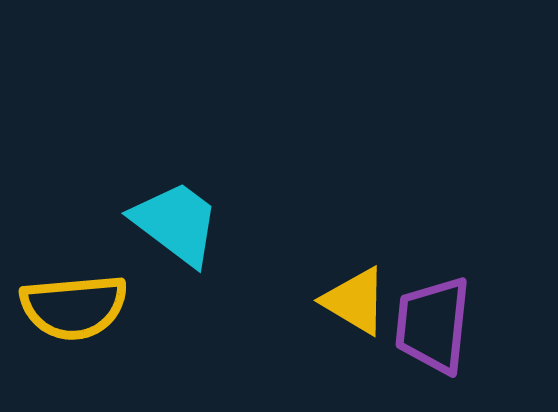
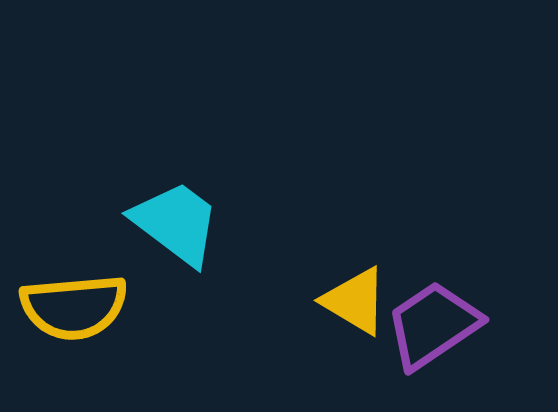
purple trapezoid: rotated 50 degrees clockwise
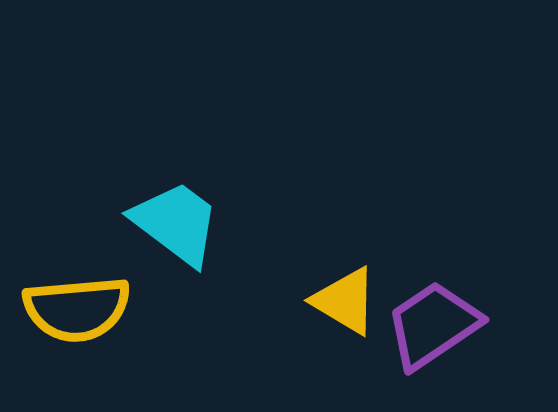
yellow triangle: moved 10 px left
yellow semicircle: moved 3 px right, 2 px down
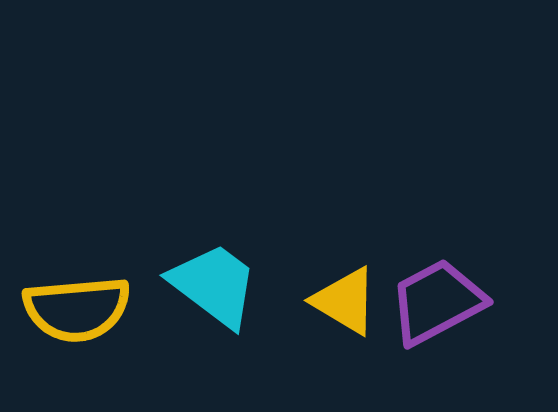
cyan trapezoid: moved 38 px right, 62 px down
purple trapezoid: moved 4 px right, 23 px up; rotated 6 degrees clockwise
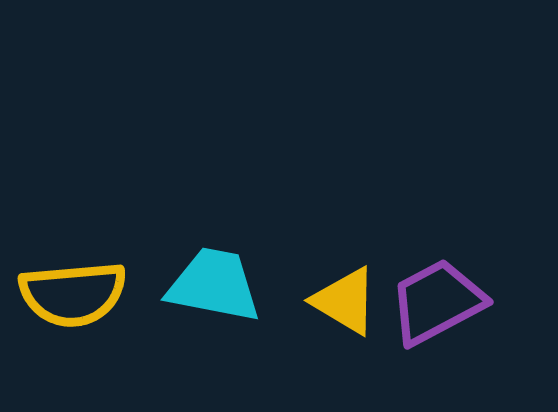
cyan trapezoid: rotated 26 degrees counterclockwise
yellow semicircle: moved 4 px left, 15 px up
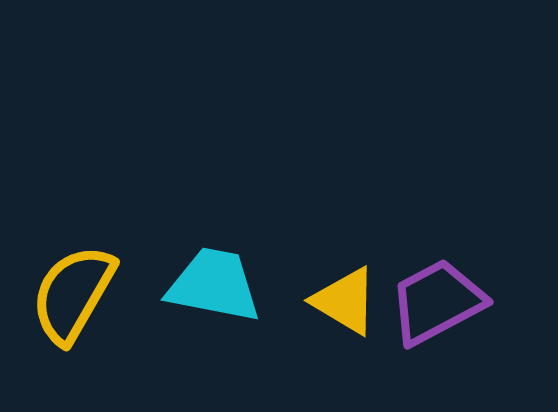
yellow semicircle: rotated 125 degrees clockwise
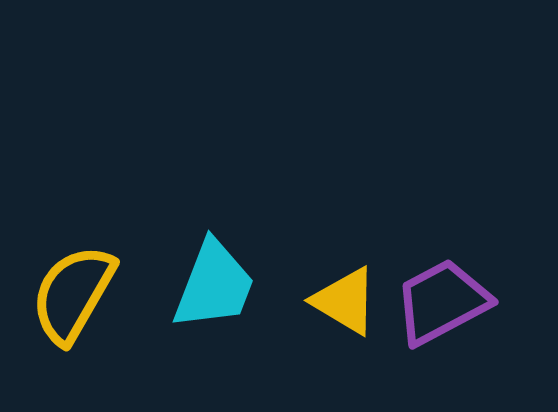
cyan trapezoid: rotated 100 degrees clockwise
purple trapezoid: moved 5 px right
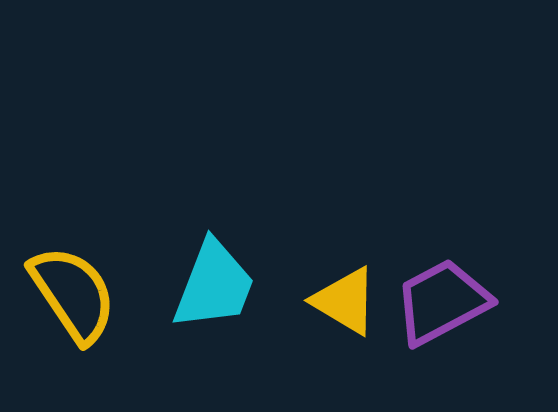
yellow semicircle: rotated 116 degrees clockwise
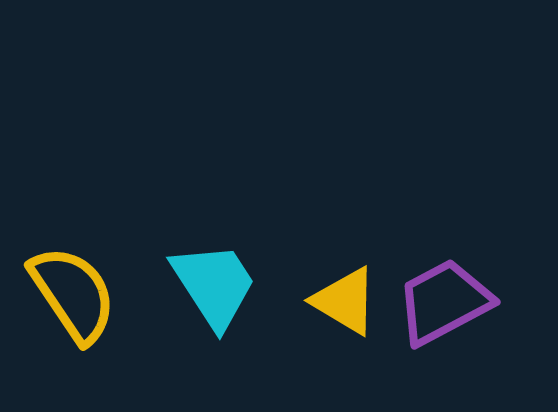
cyan trapezoid: rotated 54 degrees counterclockwise
purple trapezoid: moved 2 px right
